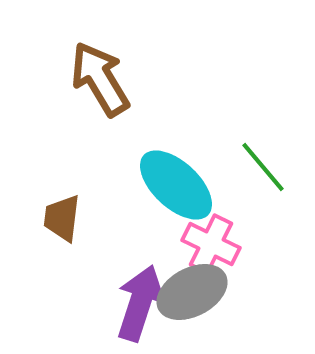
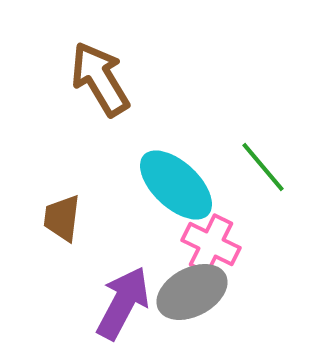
purple arrow: moved 17 px left; rotated 10 degrees clockwise
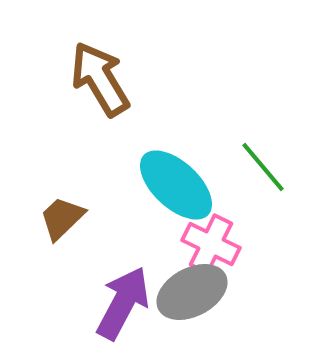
brown trapezoid: rotated 39 degrees clockwise
